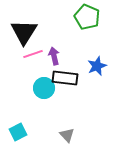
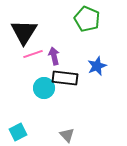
green pentagon: moved 2 px down
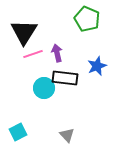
purple arrow: moved 3 px right, 3 px up
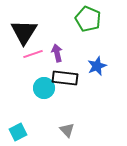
green pentagon: moved 1 px right
gray triangle: moved 5 px up
